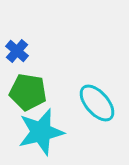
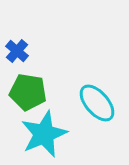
cyan star: moved 3 px right, 2 px down; rotated 9 degrees counterclockwise
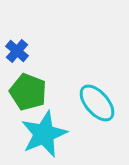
green pentagon: rotated 12 degrees clockwise
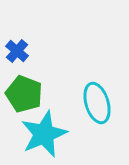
green pentagon: moved 4 px left, 2 px down
cyan ellipse: rotated 24 degrees clockwise
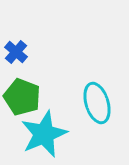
blue cross: moved 1 px left, 1 px down
green pentagon: moved 2 px left, 3 px down
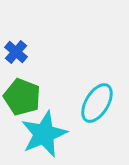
cyan ellipse: rotated 48 degrees clockwise
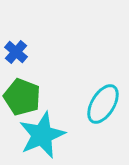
cyan ellipse: moved 6 px right, 1 px down
cyan star: moved 2 px left, 1 px down
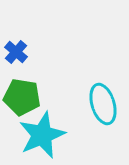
green pentagon: rotated 12 degrees counterclockwise
cyan ellipse: rotated 48 degrees counterclockwise
